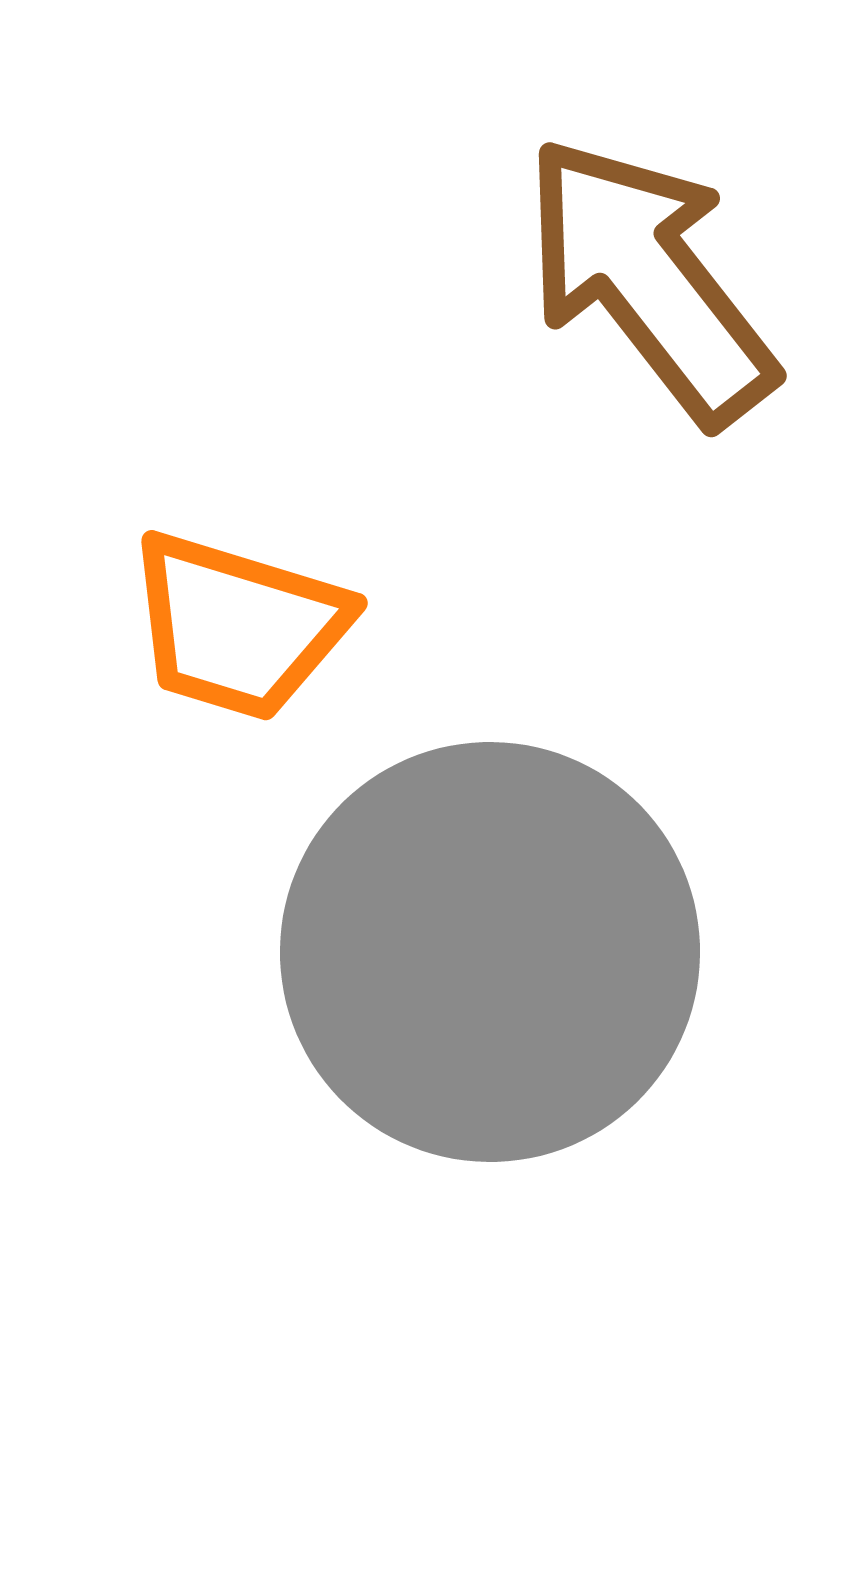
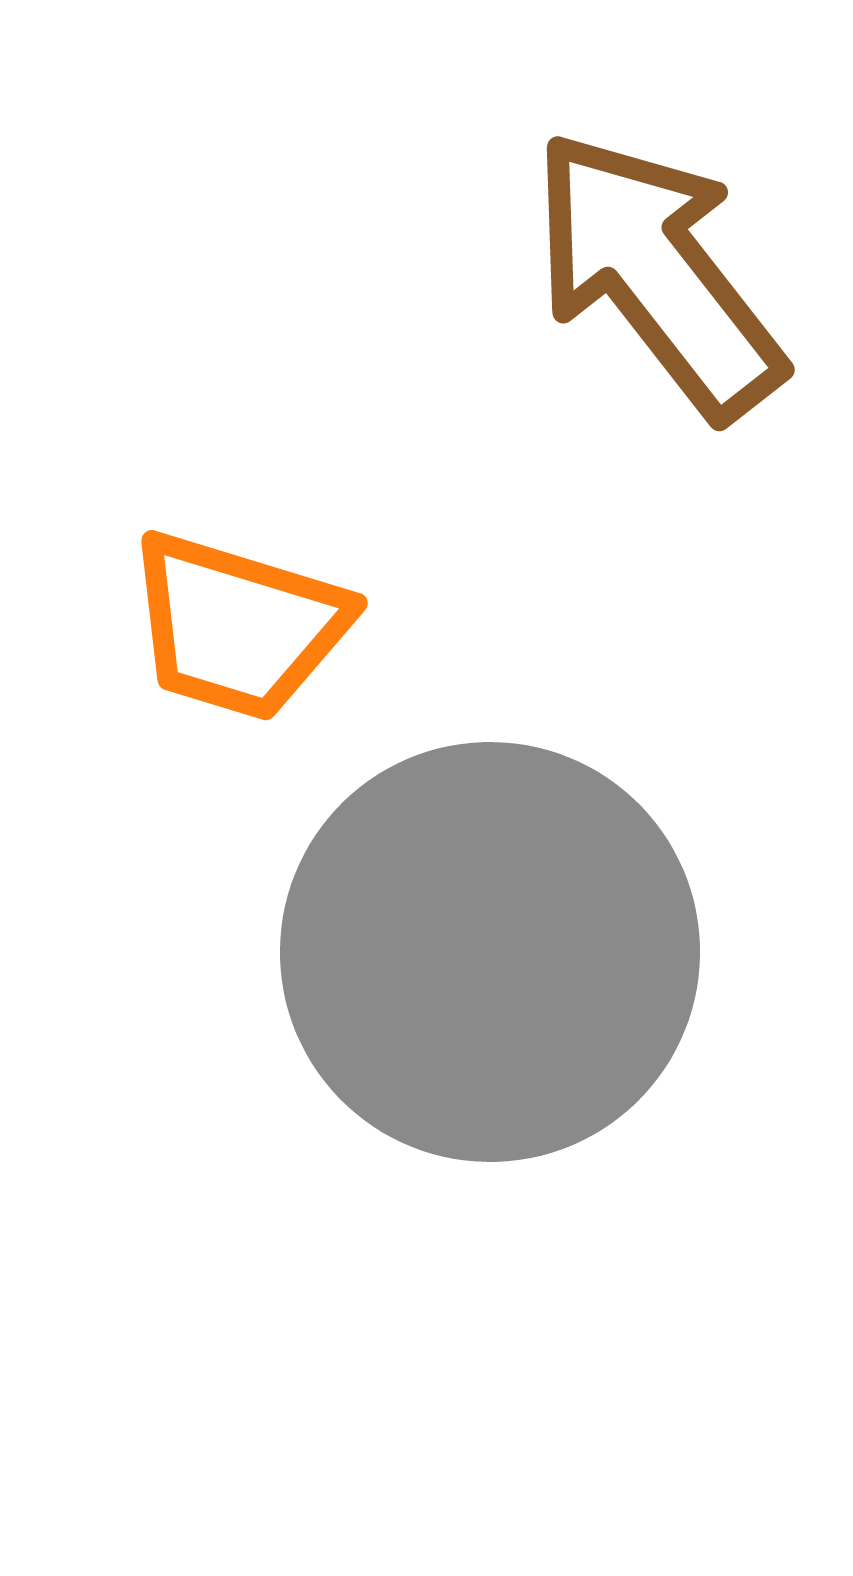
brown arrow: moved 8 px right, 6 px up
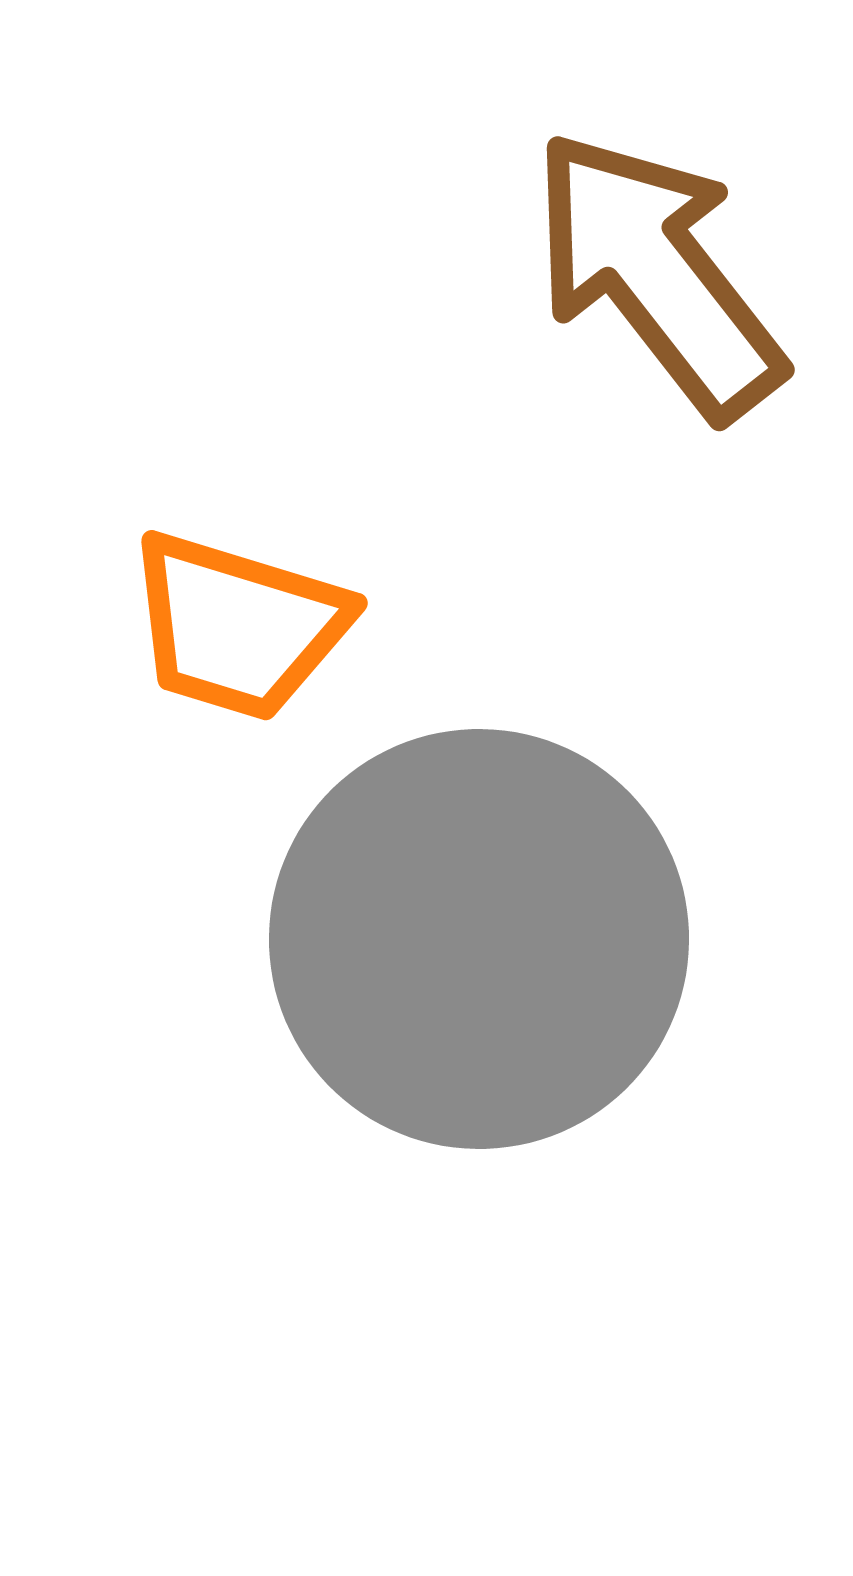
gray circle: moved 11 px left, 13 px up
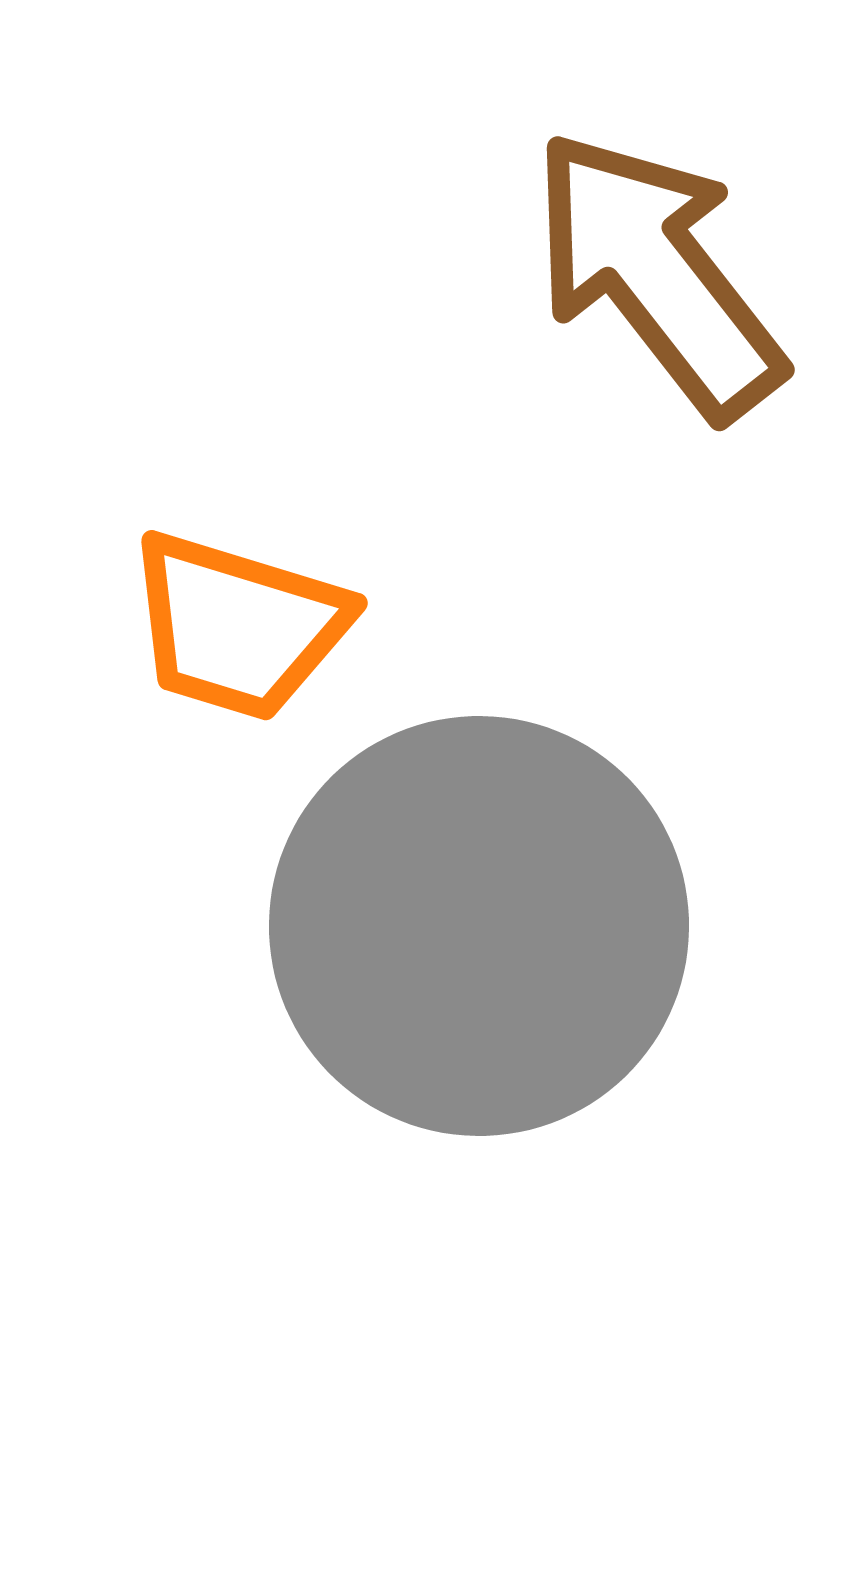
gray circle: moved 13 px up
